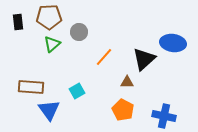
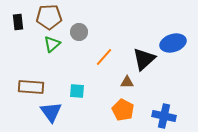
blue ellipse: rotated 25 degrees counterclockwise
cyan square: rotated 35 degrees clockwise
blue triangle: moved 2 px right, 2 px down
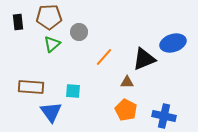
black triangle: rotated 20 degrees clockwise
cyan square: moved 4 px left
orange pentagon: moved 3 px right
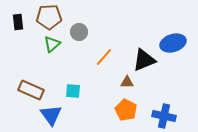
black triangle: moved 1 px down
brown rectangle: moved 3 px down; rotated 20 degrees clockwise
blue triangle: moved 3 px down
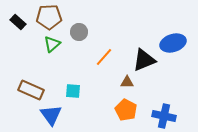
black rectangle: rotated 42 degrees counterclockwise
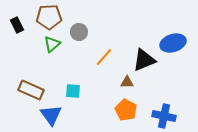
black rectangle: moved 1 px left, 3 px down; rotated 21 degrees clockwise
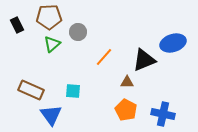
gray circle: moved 1 px left
blue cross: moved 1 px left, 2 px up
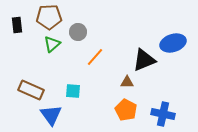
black rectangle: rotated 21 degrees clockwise
orange line: moved 9 px left
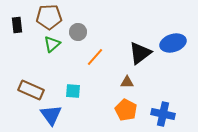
black triangle: moved 4 px left, 7 px up; rotated 15 degrees counterclockwise
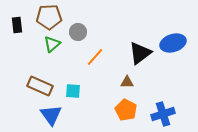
brown rectangle: moved 9 px right, 4 px up
blue cross: rotated 30 degrees counterclockwise
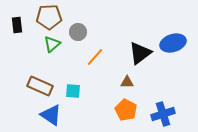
blue triangle: rotated 20 degrees counterclockwise
